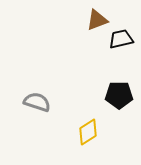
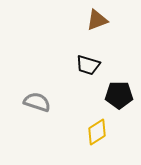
black trapezoid: moved 33 px left, 26 px down; rotated 150 degrees counterclockwise
yellow diamond: moved 9 px right
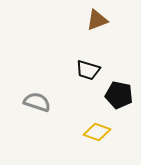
black trapezoid: moved 5 px down
black pentagon: rotated 12 degrees clockwise
yellow diamond: rotated 52 degrees clockwise
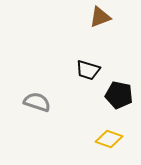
brown triangle: moved 3 px right, 3 px up
yellow diamond: moved 12 px right, 7 px down
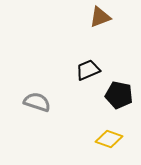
black trapezoid: rotated 140 degrees clockwise
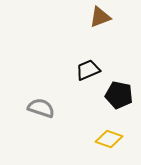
gray semicircle: moved 4 px right, 6 px down
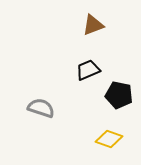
brown triangle: moved 7 px left, 8 px down
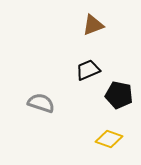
gray semicircle: moved 5 px up
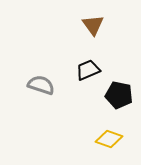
brown triangle: rotated 45 degrees counterclockwise
gray semicircle: moved 18 px up
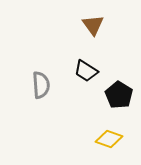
black trapezoid: moved 2 px left, 1 px down; rotated 125 degrees counterclockwise
gray semicircle: rotated 68 degrees clockwise
black pentagon: rotated 20 degrees clockwise
